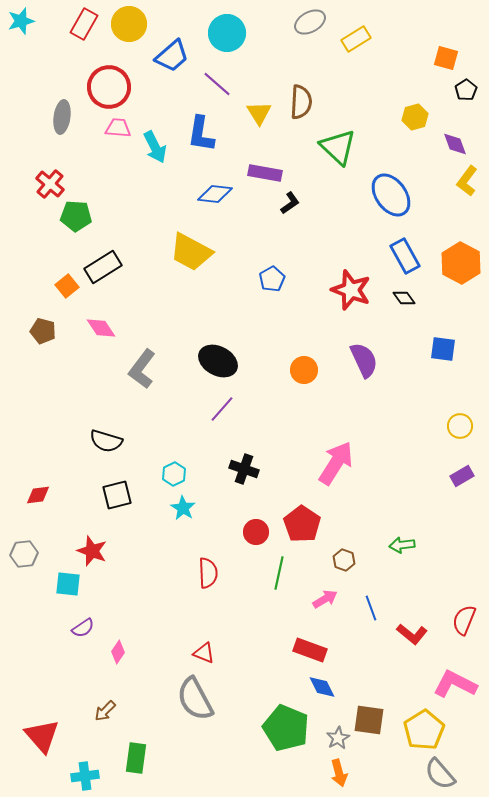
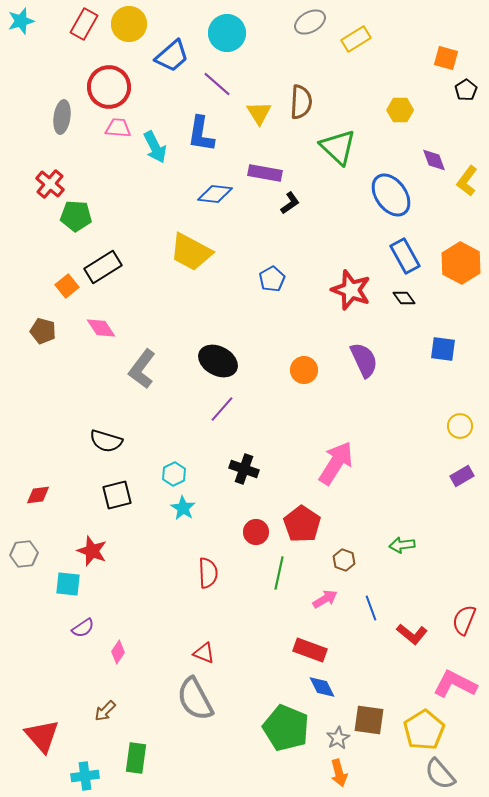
yellow hexagon at (415, 117): moved 15 px left, 7 px up; rotated 15 degrees clockwise
purple diamond at (455, 144): moved 21 px left, 16 px down
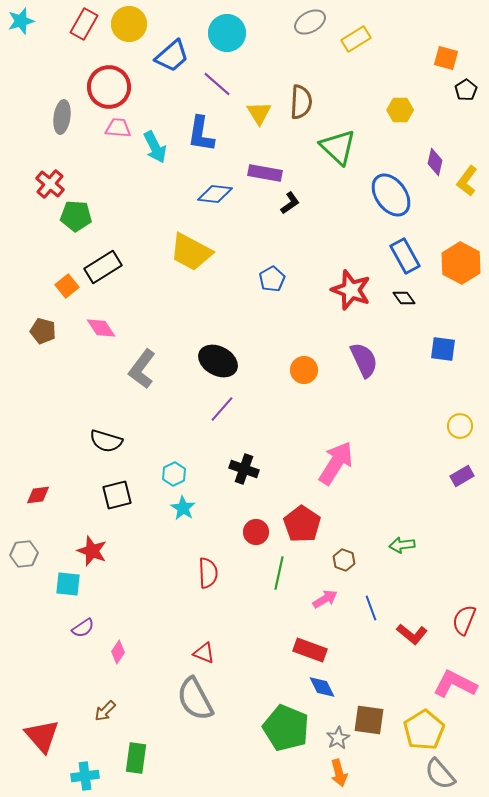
purple diamond at (434, 160): moved 1 px right, 2 px down; rotated 32 degrees clockwise
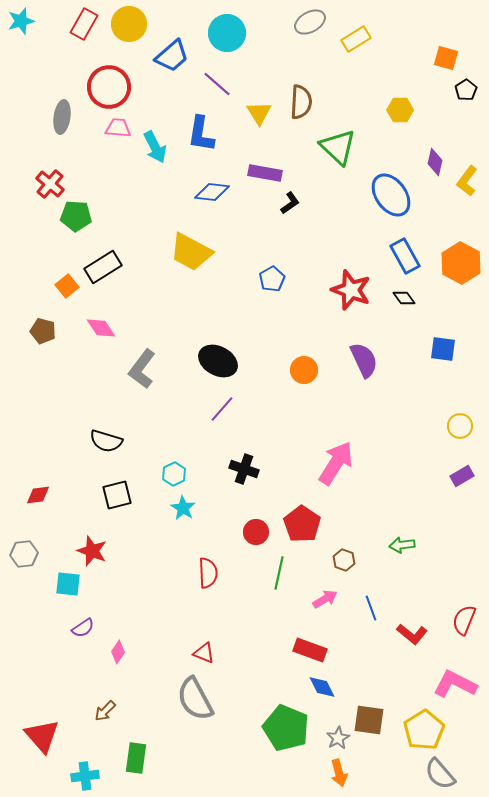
blue diamond at (215, 194): moved 3 px left, 2 px up
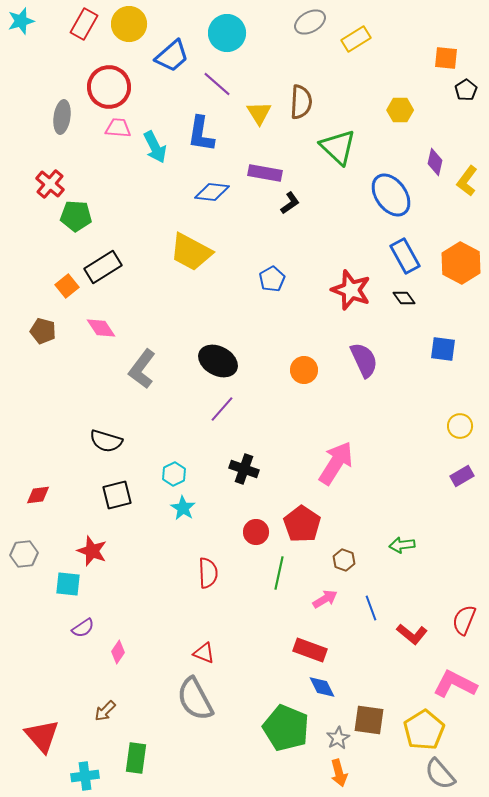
orange square at (446, 58): rotated 10 degrees counterclockwise
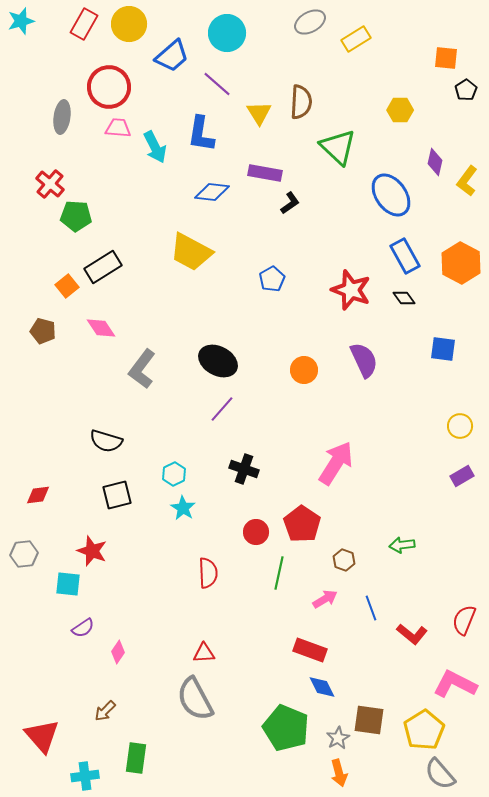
red triangle at (204, 653): rotated 25 degrees counterclockwise
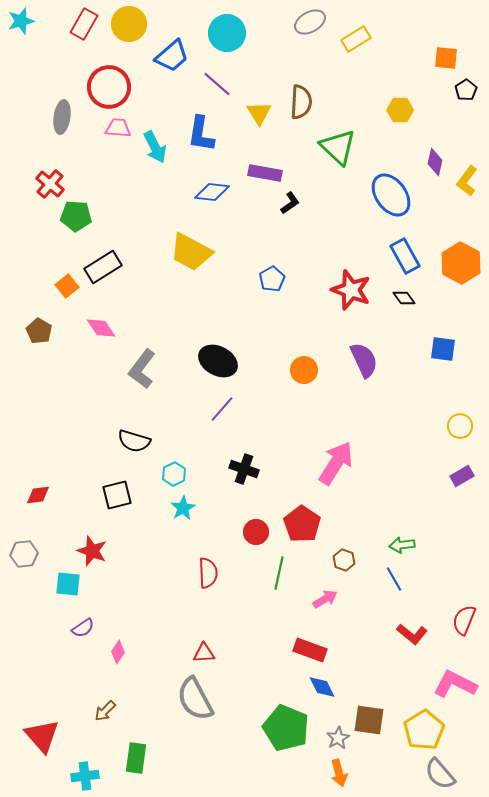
brown pentagon at (43, 331): moved 4 px left; rotated 15 degrees clockwise
black semicircle at (106, 441): moved 28 px right
cyan star at (183, 508): rotated 10 degrees clockwise
blue line at (371, 608): moved 23 px right, 29 px up; rotated 10 degrees counterclockwise
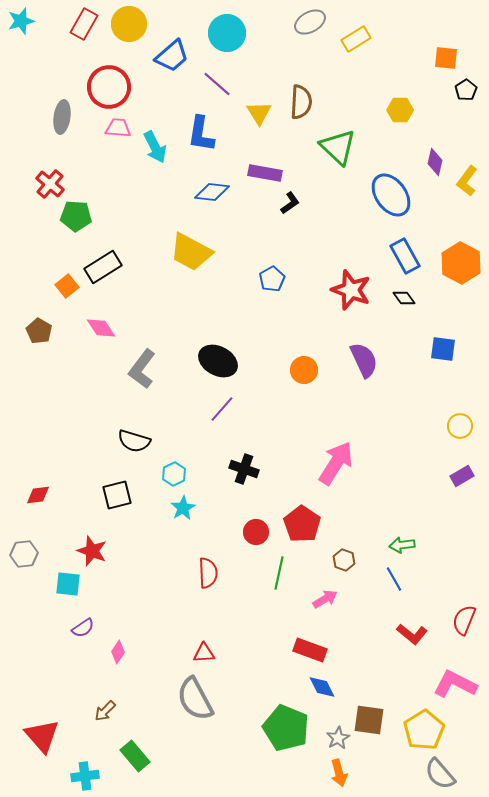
green rectangle at (136, 758): moved 1 px left, 2 px up; rotated 48 degrees counterclockwise
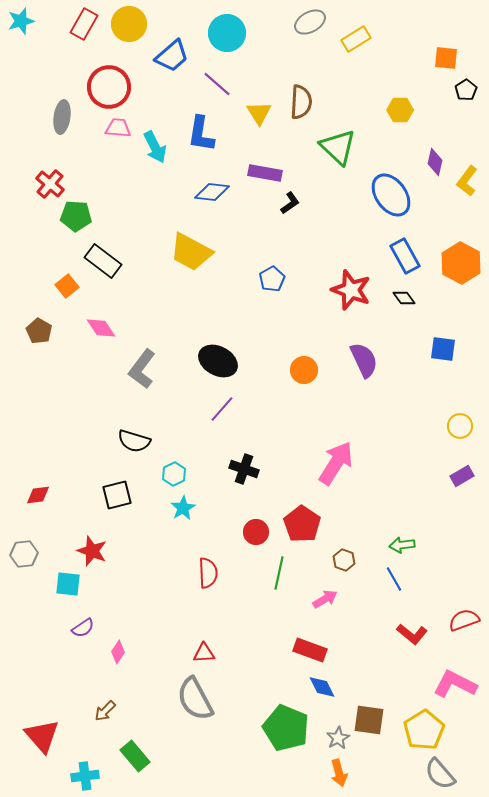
black rectangle at (103, 267): moved 6 px up; rotated 69 degrees clockwise
red semicircle at (464, 620): rotated 48 degrees clockwise
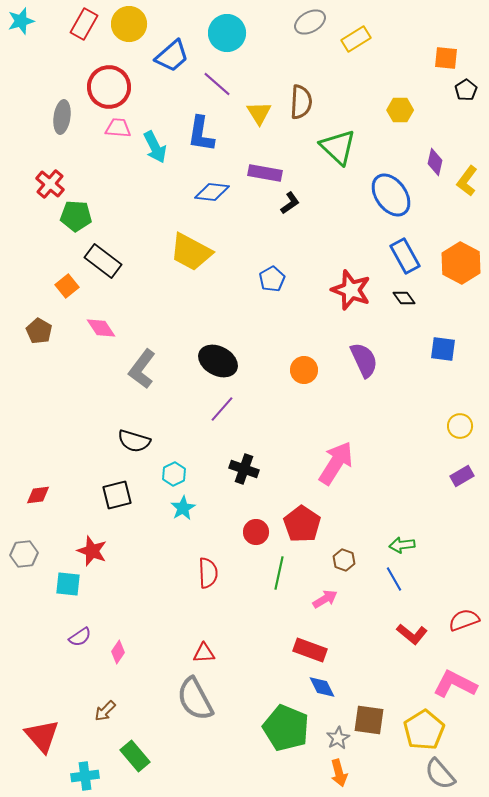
purple semicircle at (83, 628): moved 3 px left, 9 px down
